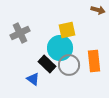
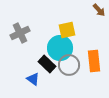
brown arrow: moved 1 px right; rotated 32 degrees clockwise
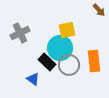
black rectangle: moved 2 px up
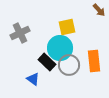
yellow square: moved 3 px up
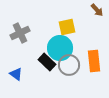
brown arrow: moved 2 px left
blue triangle: moved 17 px left, 5 px up
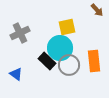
black rectangle: moved 1 px up
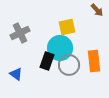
black rectangle: rotated 66 degrees clockwise
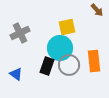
black rectangle: moved 5 px down
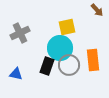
orange rectangle: moved 1 px left, 1 px up
blue triangle: rotated 24 degrees counterclockwise
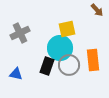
yellow square: moved 2 px down
